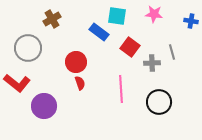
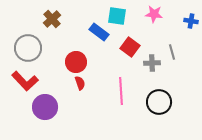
brown cross: rotated 12 degrees counterclockwise
red L-shape: moved 8 px right, 2 px up; rotated 8 degrees clockwise
pink line: moved 2 px down
purple circle: moved 1 px right, 1 px down
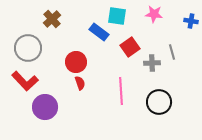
red square: rotated 18 degrees clockwise
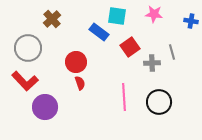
pink line: moved 3 px right, 6 px down
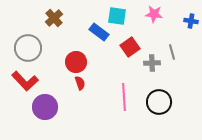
brown cross: moved 2 px right, 1 px up
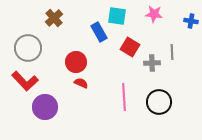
blue rectangle: rotated 24 degrees clockwise
red square: rotated 24 degrees counterclockwise
gray line: rotated 14 degrees clockwise
red semicircle: moved 1 px right; rotated 48 degrees counterclockwise
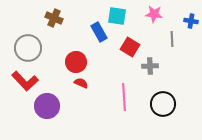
brown cross: rotated 24 degrees counterclockwise
gray line: moved 13 px up
gray cross: moved 2 px left, 3 px down
black circle: moved 4 px right, 2 px down
purple circle: moved 2 px right, 1 px up
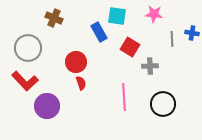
blue cross: moved 1 px right, 12 px down
red semicircle: rotated 48 degrees clockwise
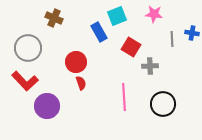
cyan square: rotated 30 degrees counterclockwise
red square: moved 1 px right
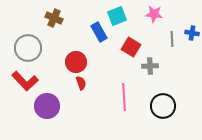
black circle: moved 2 px down
